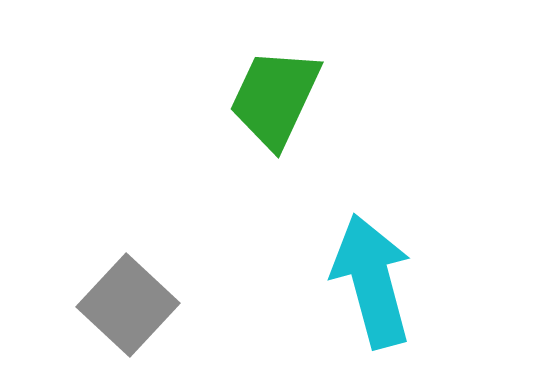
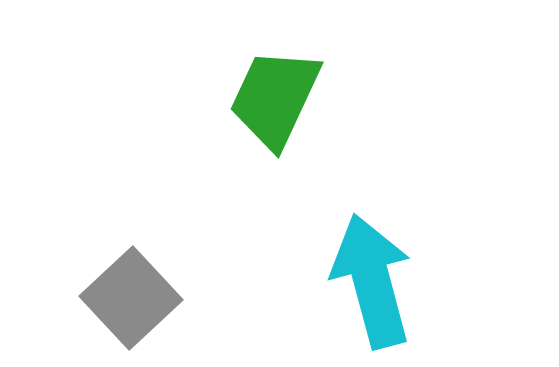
gray square: moved 3 px right, 7 px up; rotated 4 degrees clockwise
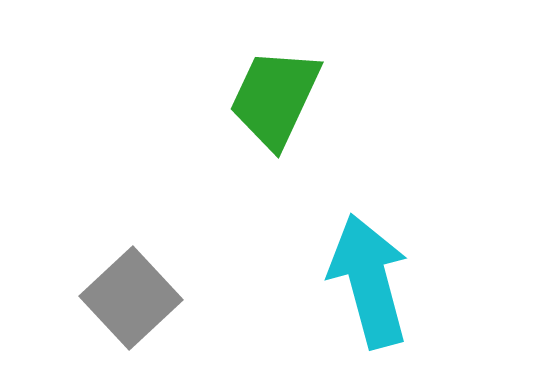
cyan arrow: moved 3 px left
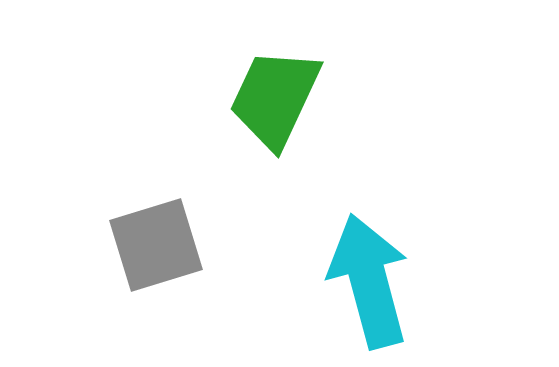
gray square: moved 25 px right, 53 px up; rotated 26 degrees clockwise
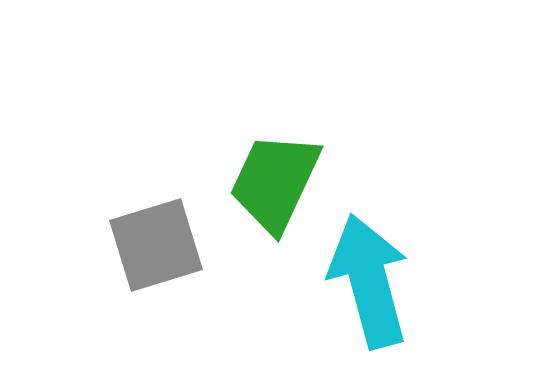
green trapezoid: moved 84 px down
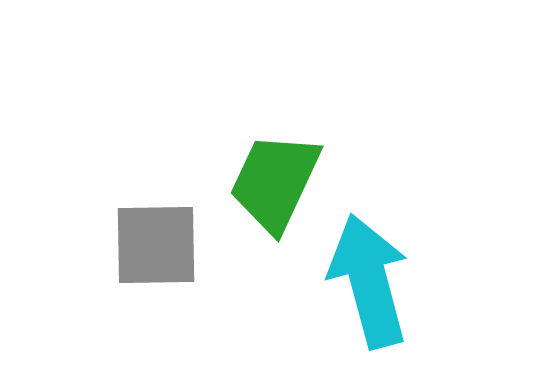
gray square: rotated 16 degrees clockwise
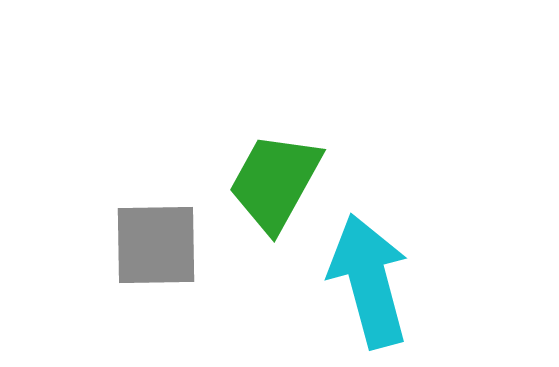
green trapezoid: rotated 4 degrees clockwise
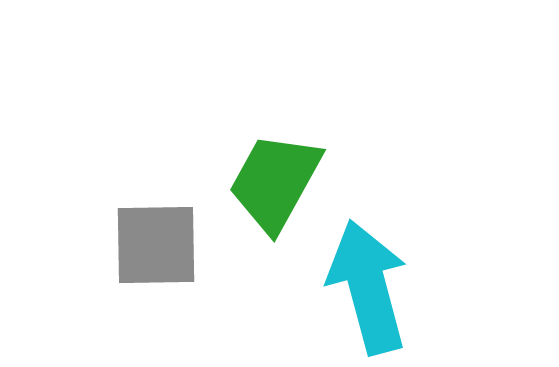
cyan arrow: moved 1 px left, 6 px down
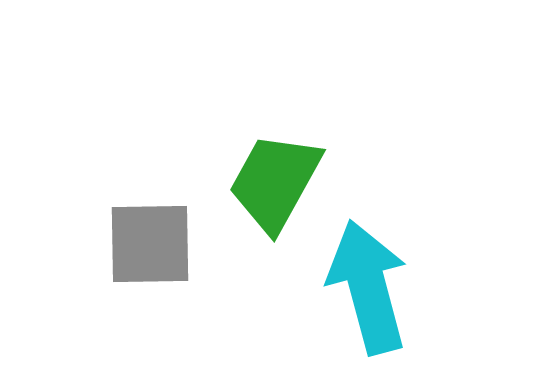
gray square: moved 6 px left, 1 px up
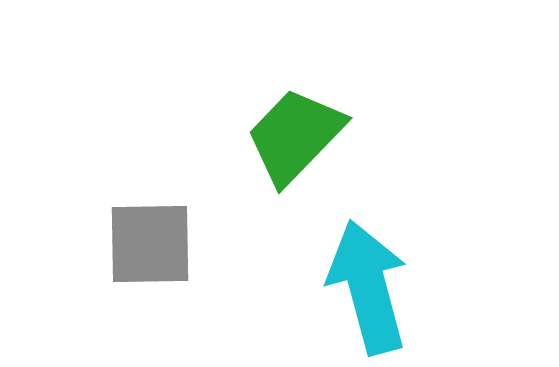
green trapezoid: moved 20 px right, 46 px up; rotated 15 degrees clockwise
